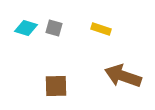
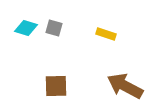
yellow rectangle: moved 5 px right, 5 px down
brown arrow: moved 2 px right, 10 px down; rotated 9 degrees clockwise
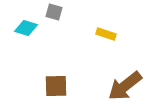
gray square: moved 16 px up
brown arrow: rotated 66 degrees counterclockwise
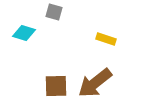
cyan diamond: moved 2 px left, 5 px down
yellow rectangle: moved 5 px down
brown arrow: moved 30 px left, 3 px up
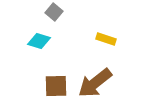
gray square: rotated 24 degrees clockwise
cyan diamond: moved 15 px right, 8 px down
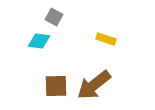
gray square: moved 5 px down; rotated 12 degrees counterclockwise
cyan diamond: rotated 10 degrees counterclockwise
brown arrow: moved 1 px left, 2 px down
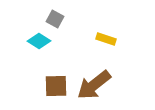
gray square: moved 1 px right, 2 px down
cyan diamond: rotated 25 degrees clockwise
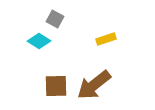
yellow rectangle: rotated 36 degrees counterclockwise
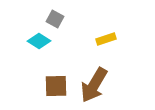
brown arrow: rotated 21 degrees counterclockwise
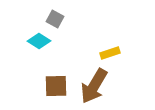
yellow rectangle: moved 4 px right, 14 px down
brown arrow: moved 1 px down
